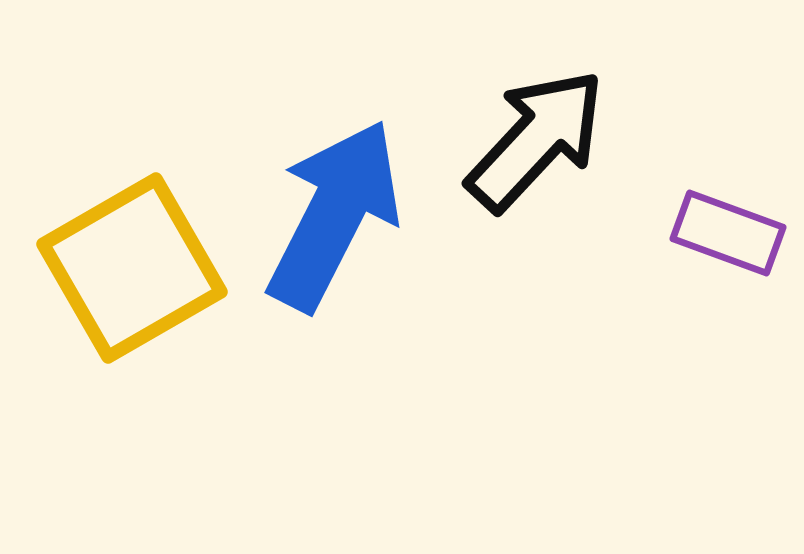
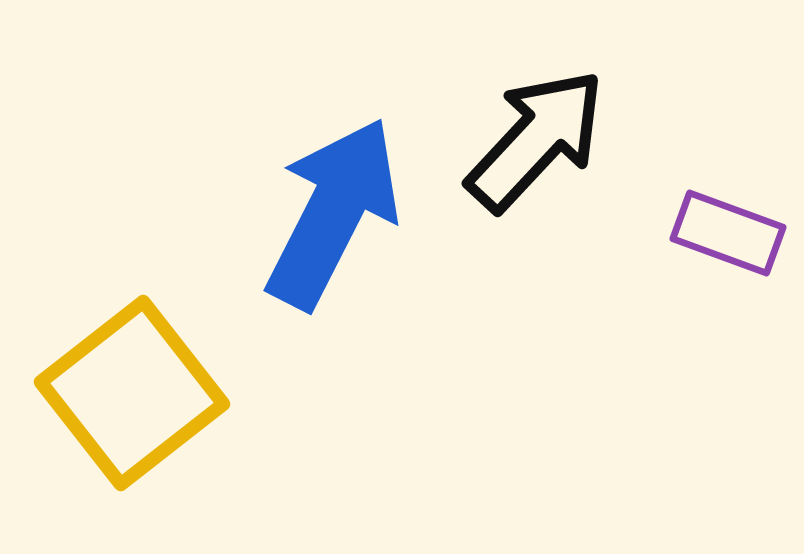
blue arrow: moved 1 px left, 2 px up
yellow square: moved 125 px down; rotated 8 degrees counterclockwise
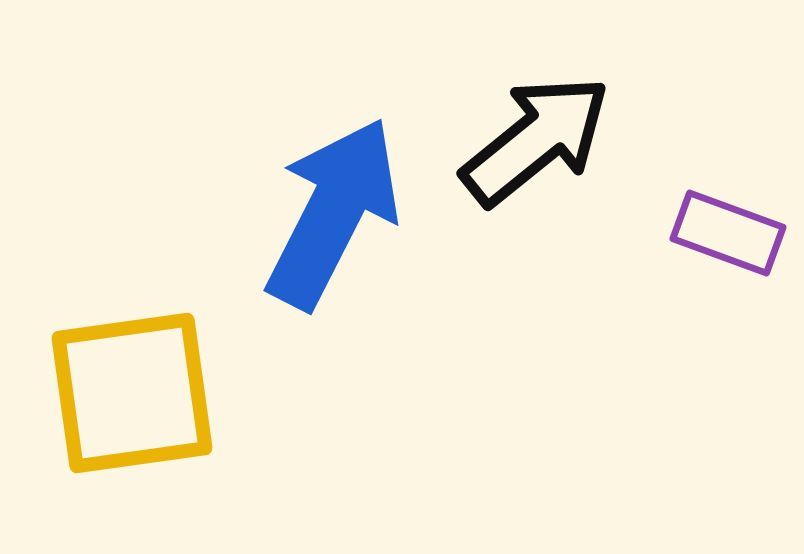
black arrow: rotated 8 degrees clockwise
yellow square: rotated 30 degrees clockwise
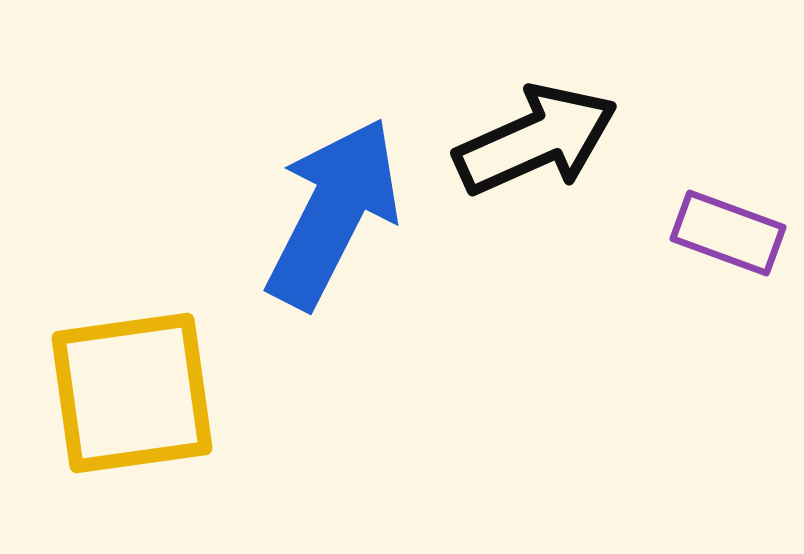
black arrow: rotated 15 degrees clockwise
